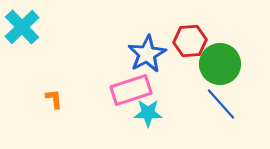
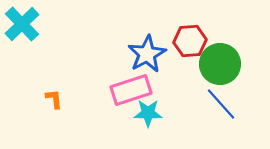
cyan cross: moved 3 px up
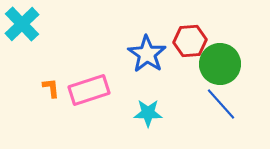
blue star: rotated 9 degrees counterclockwise
pink rectangle: moved 42 px left
orange L-shape: moved 3 px left, 11 px up
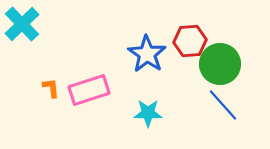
blue line: moved 2 px right, 1 px down
